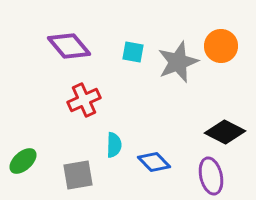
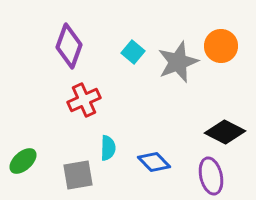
purple diamond: rotated 60 degrees clockwise
cyan square: rotated 30 degrees clockwise
cyan semicircle: moved 6 px left, 3 px down
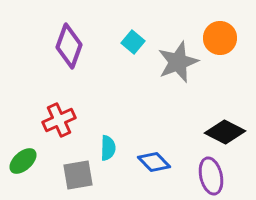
orange circle: moved 1 px left, 8 px up
cyan square: moved 10 px up
red cross: moved 25 px left, 20 px down
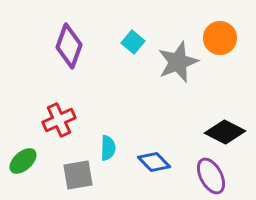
purple ellipse: rotated 15 degrees counterclockwise
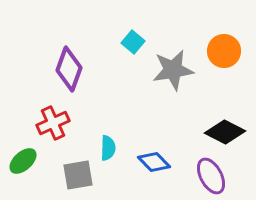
orange circle: moved 4 px right, 13 px down
purple diamond: moved 23 px down
gray star: moved 5 px left, 8 px down; rotated 12 degrees clockwise
red cross: moved 6 px left, 3 px down
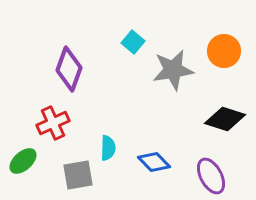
black diamond: moved 13 px up; rotated 9 degrees counterclockwise
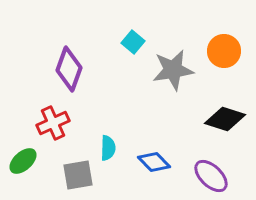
purple ellipse: rotated 18 degrees counterclockwise
